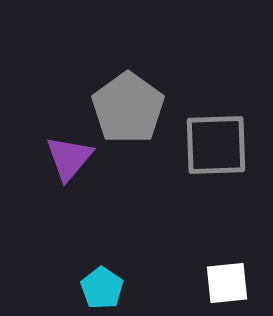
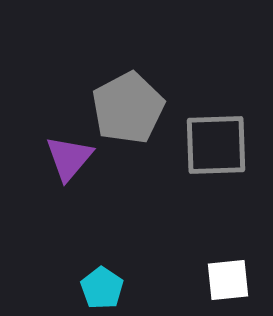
gray pentagon: rotated 8 degrees clockwise
white square: moved 1 px right, 3 px up
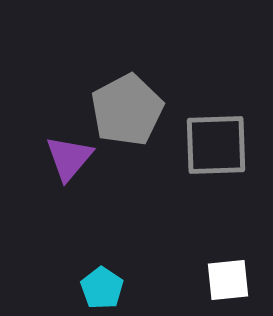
gray pentagon: moved 1 px left, 2 px down
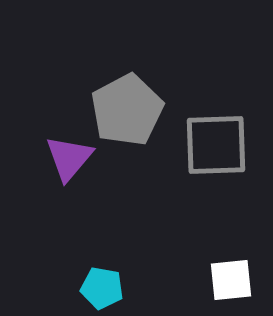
white square: moved 3 px right
cyan pentagon: rotated 24 degrees counterclockwise
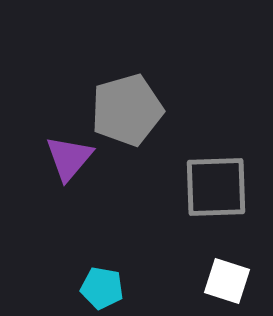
gray pentagon: rotated 12 degrees clockwise
gray square: moved 42 px down
white square: moved 4 px left, 1 px down; rotated 24 degrees clockwise
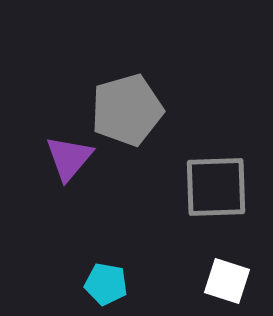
cyan pentagon: moved 4 px right, 4 px up
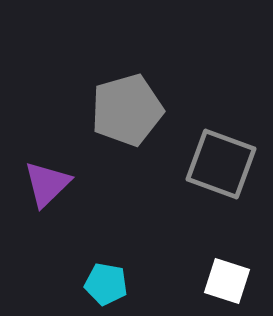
purple triangle: moved 22 px left, 26 px down; rotated 6 degrees clockwise
gray square: moved 5 px right, 23 px up; rotated 22 degrees clockwise
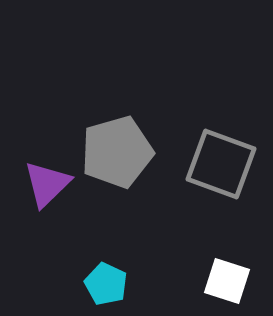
gray pentagon: moved 10 px left, 42 px down
cyan pentagon: rotated 15 degrees clockwise
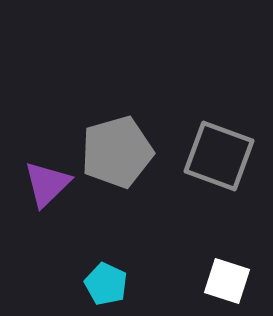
gray square: moved 2 px left, 8 px up
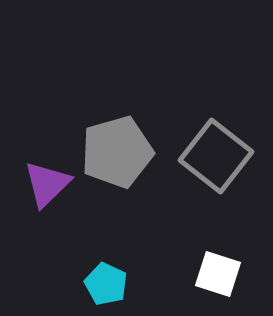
gray square: moved 3 px left; rotated 18 degrees clockwise
white square: moved 9 px left, 7 px up
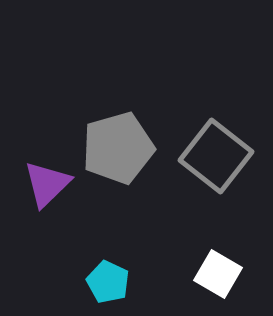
gray pentagon: moved 1 px right, 4 px up
white square: rotated 12 degrees clockwise
cyan pentagon: moved 2 px right, 2 px up
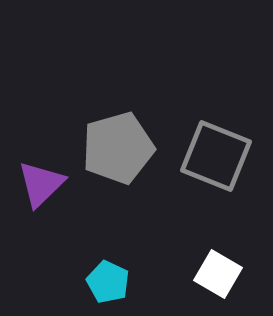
gray square: rotated 16 degrees counterclockwise
purple triangle: moved 6 px left
